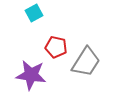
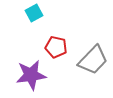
gray trapezoid: moved 7 px right, 2 px up; rotated 12 degrees clockwise
purple star: rotated 16 degrees counterclockwise
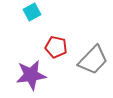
cyan square: moved 2 px left, 1 px up
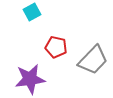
purple star: moved 1 px left, 4 px down
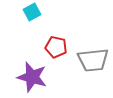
gray trapezoid: rotated 40 degrees clockwise
purple star: moved 2 px right, 2 px up; rotated 24 degrees clockwise
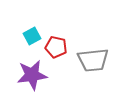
cyan square: moved 24 px down
purple star: moved 2 px up; rotated 24 degrees counterclockwise
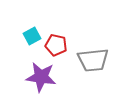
red pentagon: moved 2 px up
purple star: moved 9 px right, 2 px down; rotated 16 degrees clockwise
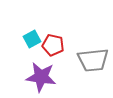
cyan square: moved 3 px down
red pentagon: moved 3 px left
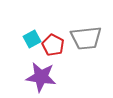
red pentagon: rotated 15 degrees clockwise
gray trapezoid: moved 7 px left, 22 px up
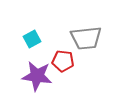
red pentagon: moved 10 px right, 16 px down; rotated 20 degrees counterclockwise
purple star: moved 4 px left, 1 px up
